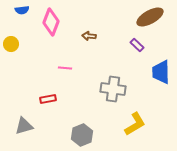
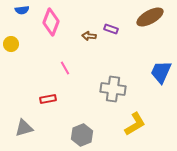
purple rectangle: moved 26 px left, 16 px up; rotated 24 degrees counterclockwise
pink line: rotated 56 degrees clockwise
blue trapezoid: rotated 25 degrees clockwise
gray triangle: moved 2 px down
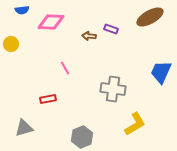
pink diamond: rotated 72 degrees clockwise
gray hexagon: moved 2 px down
